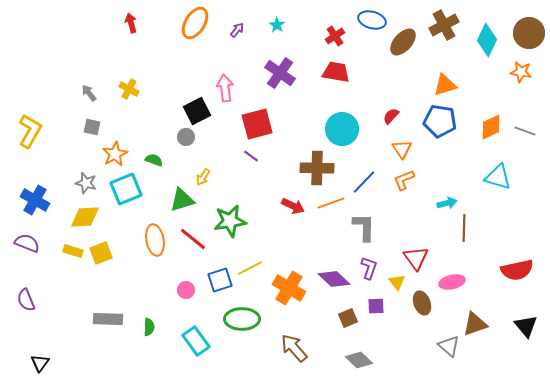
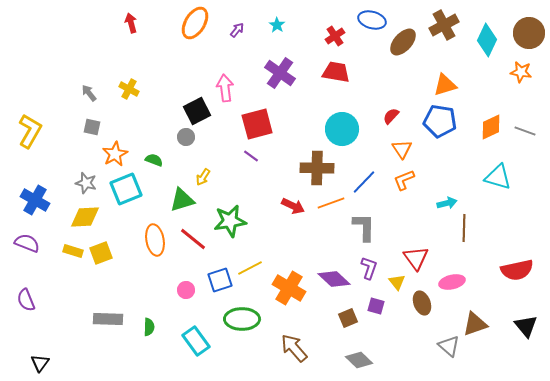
purple square at (376, 306): rotated 18 degrees clockwise
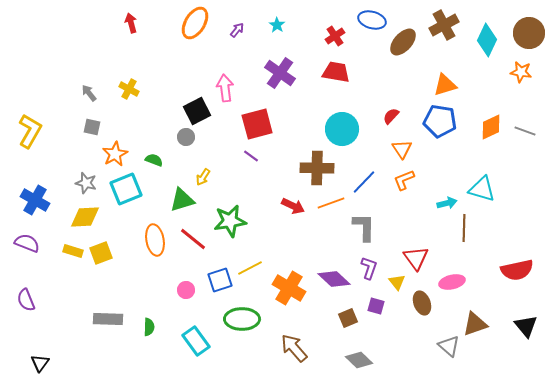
cyan triangle at (498, 177): moved 16 px left, 12 px down
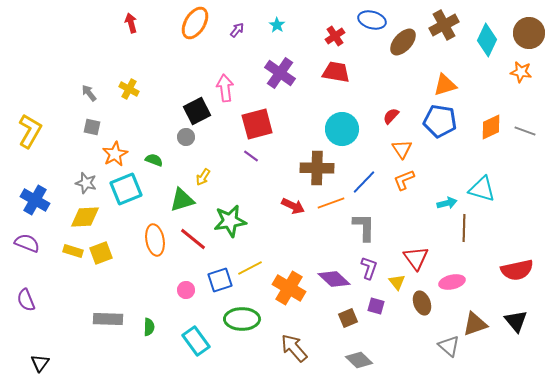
black triangle at (526, 326): moved 10 px left, 5 px up
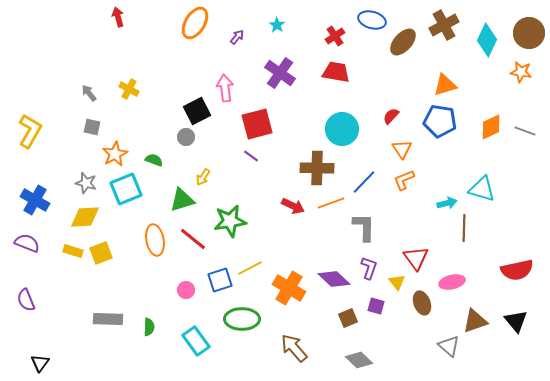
red arrow at (131, 23): moved 13 px left, 6 px up
purple arrow at (237, 30): moved 7 px down
brown triangle at (475, 324): moved 3 px up
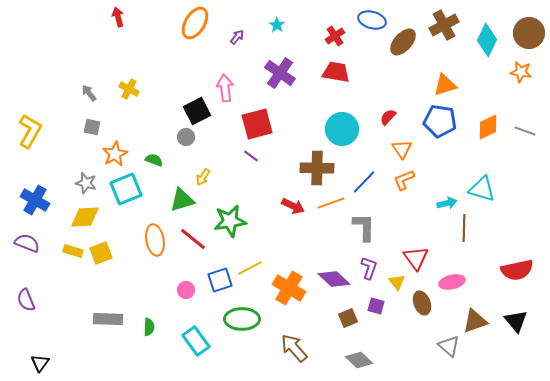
red semicircle at (391, 116): moved 3 px left, 1 px down
orange diamond at (491, 127): moved 3 px left
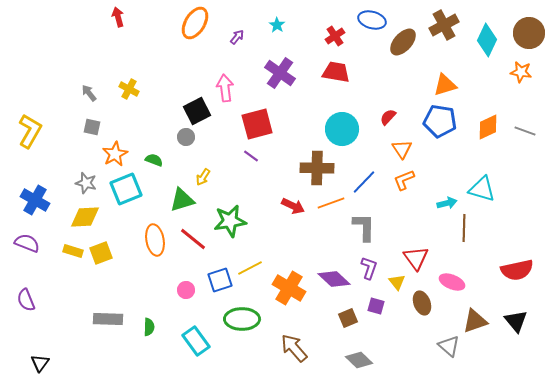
pink ellipse at (452, 282): rotated 35 degrees clockwise
